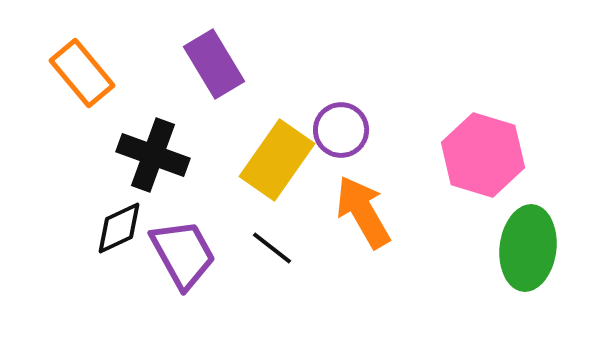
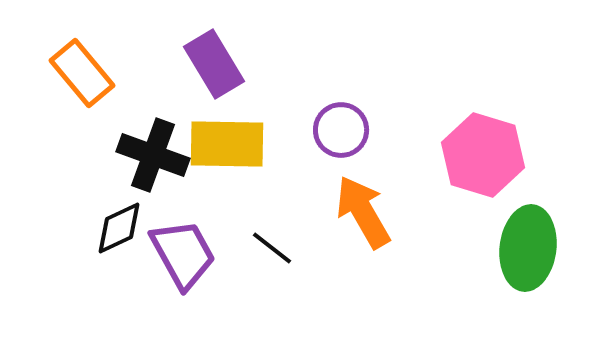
yellow rectangle: moved 50 px left, 16 px up; rotated 56 degrees clockwise
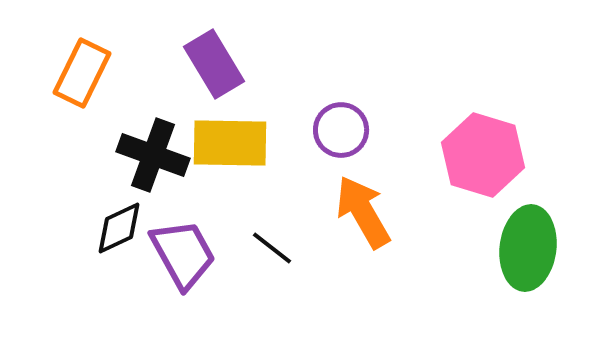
orange rectangle: rotated 66 degrees clockwise
yellow rectangle: moved 3 px right, 1 px up
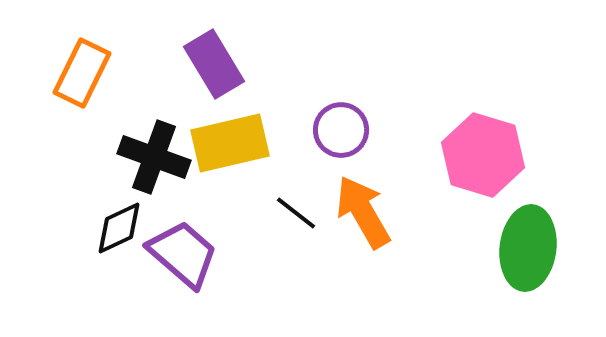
yellow rectangle: rotated 14 degrees counterclockwise
black cross: moved 1 px right, 2 px down
black line: moved 24 px right, 35 px up
purple trapezoid: rotated 20 degrees counterclockwise
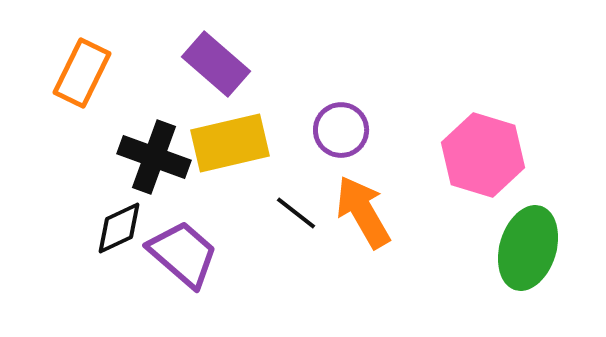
purple rectangle: moved 2 px right; rotated 18 degrees counterclockwise
green ellipse: rotated 10 degrees clockwise
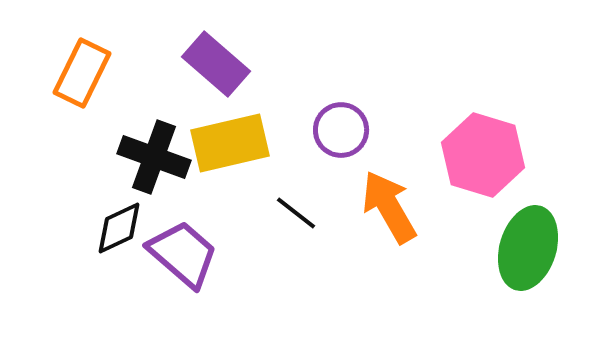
orange arrow: moved 26 px right, 5 px up
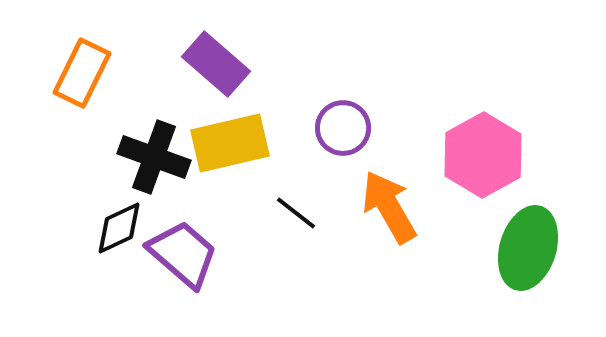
purple circle: moved 2 px right, 2 px up
pink hexagon: rotated 14 degrees clockwise
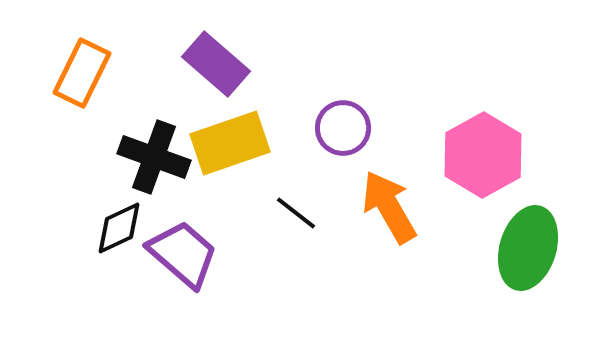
yellow rectangle: rotated 6 degrees counterclockwise
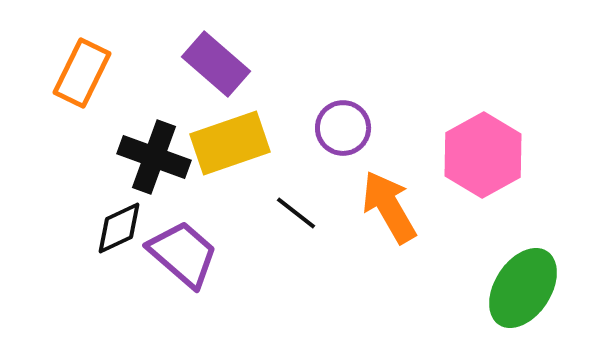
green ellipse: moved 5 px left, 40 px down; rotated 16 degrees clockwise
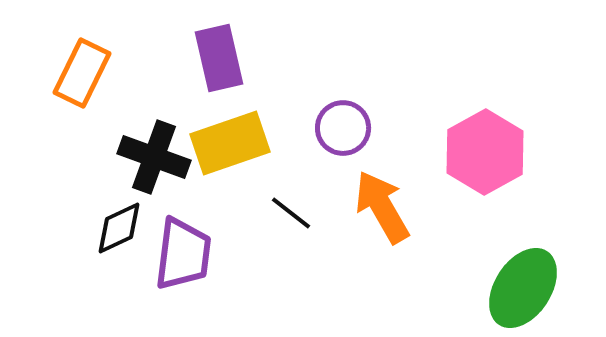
purple rectangle: moved 3 px right, 6 px up; rotated 36 degrees clockwise
pink hexagon: moved 2 px right, 3 px up
orange arrow: moved 7 px left
black line: moved 5 px left
purple trapezoid: rotated 56 degrees clockwise
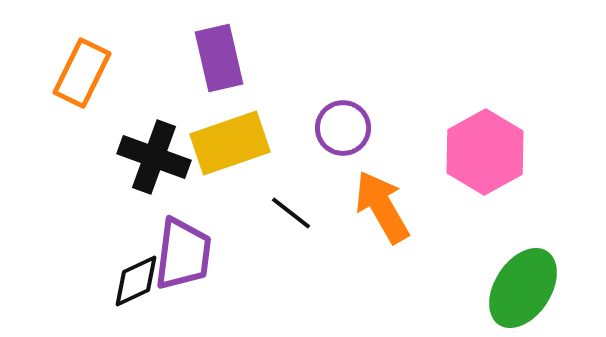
black diamond: moved 17 px right, 53 px down
